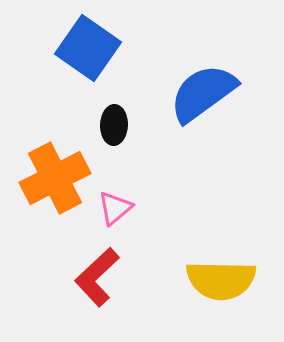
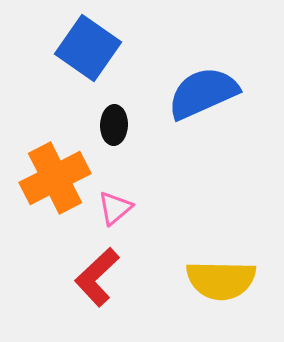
blue semicircle: rotated 12 degrees clockwise
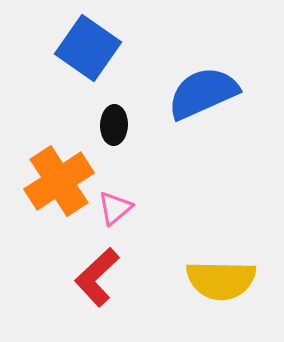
orange cross: moved 4 px right, 3 px down; rotated 6 degrees counterclockwise
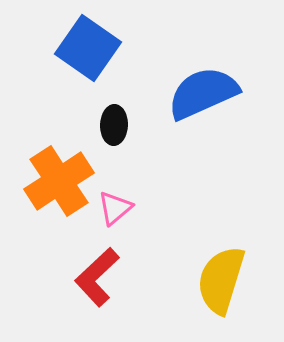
yellow semicircle: rotated 106 degrees clockwise
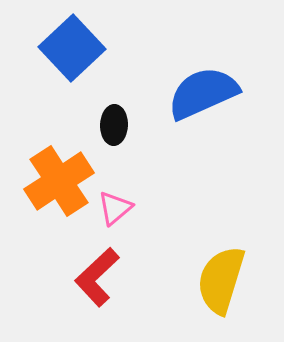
blue square: moved 16 px left; rotated 12 degrees clockwise
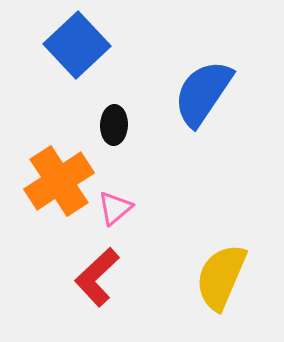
blue square: moved 5 px right, 3 px up
blue semicircle: rotated 32 degrees counterclockwise
yellow semicircle: moved 3 px up; rotated 6 degrees clockwise
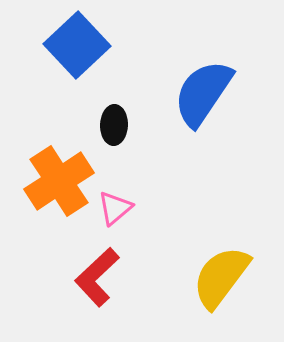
yellow semicircle: rotated 14 degrees clockwise
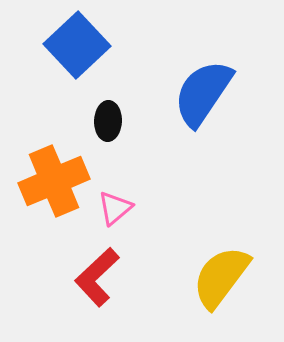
black ellipse: moved 6 px left, 4 px up
orange cross: moved 5 px left; rotated 10 degrees clockwise
